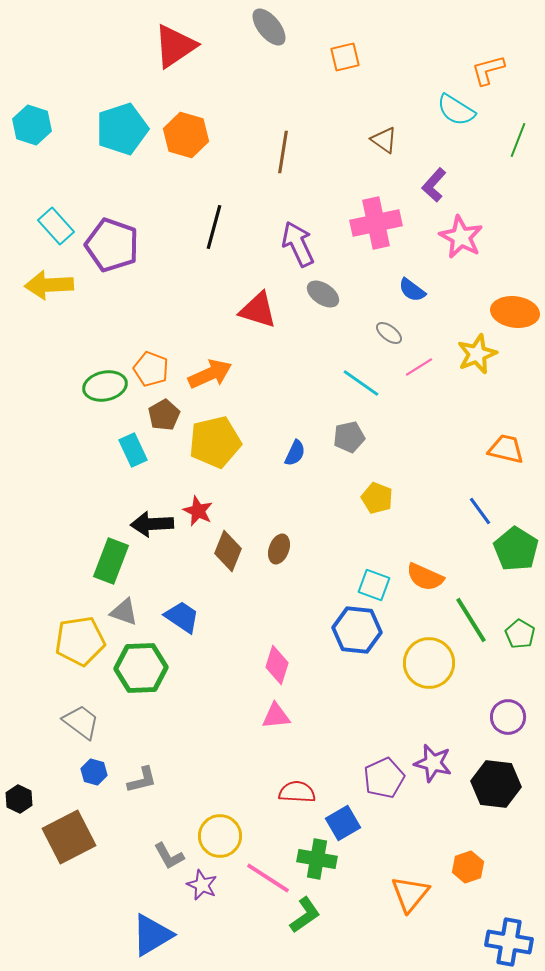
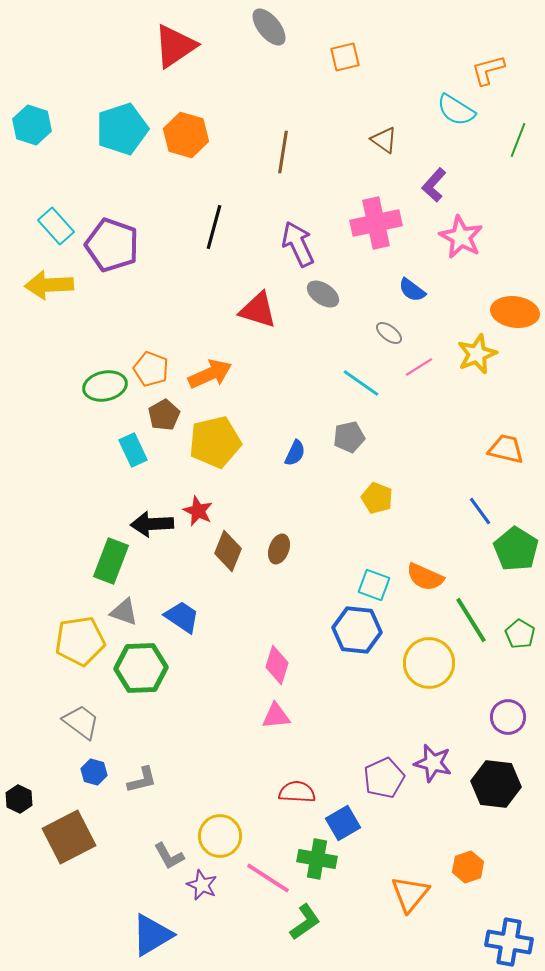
green L-shape at (305, 915): moved 7 px down
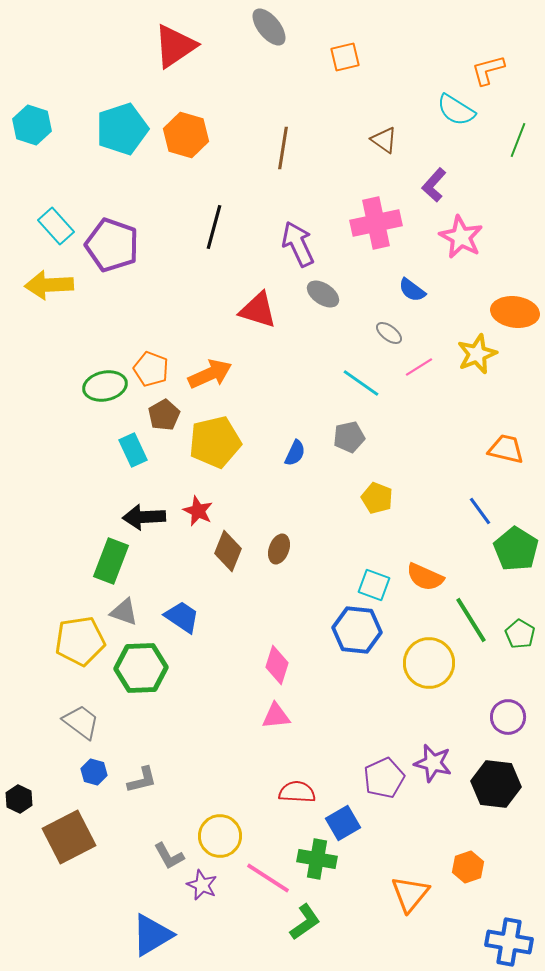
brown line at (283, 152): moved 4 px up
black arrow at (152, 524): moved 8 px left, 7 px up
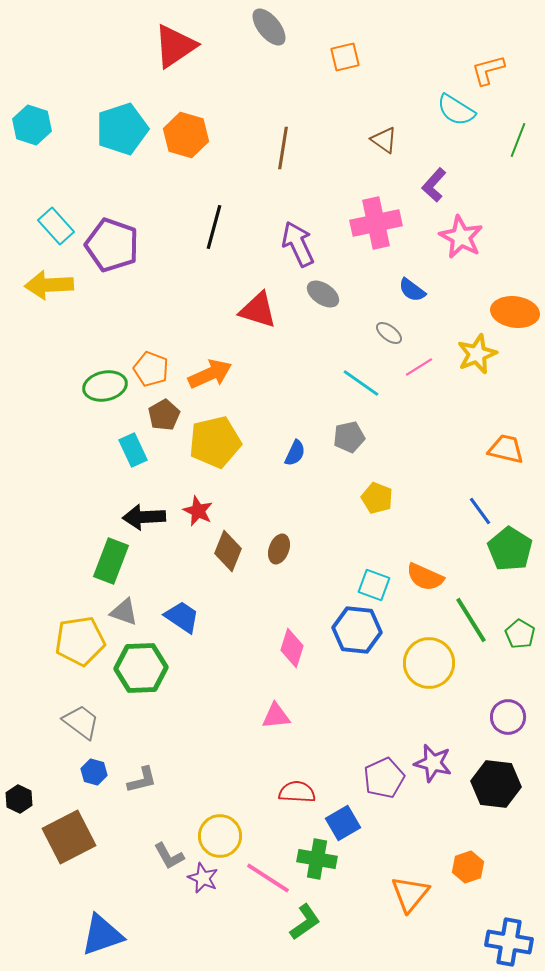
green pentagon at (516, 549): moved 6 px left
pink diamond at (277, 665): moved 15 px right, 17 px up
purple star at (202, 885): moved 1 px right, 7 px up
blue triangle at (152, 935): moved 50 px left; rotated 12 degrees clockwise
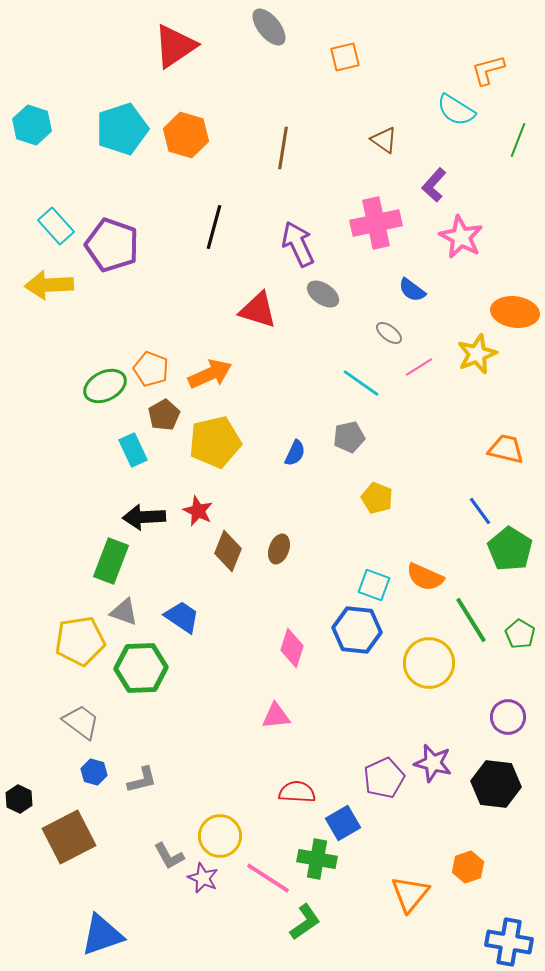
green ellipse at (105, 386): rotated 15 degrees counterclockwise
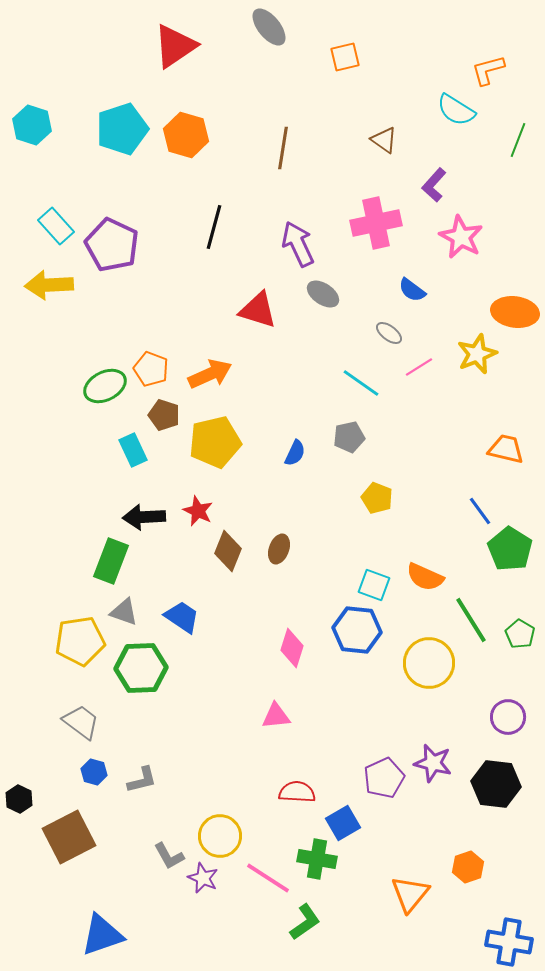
purple pentagon at (112, 245): rotated 6 degrees clockwise
brown pentagon at (164, 415): rotated 24 degrees counterclockwise
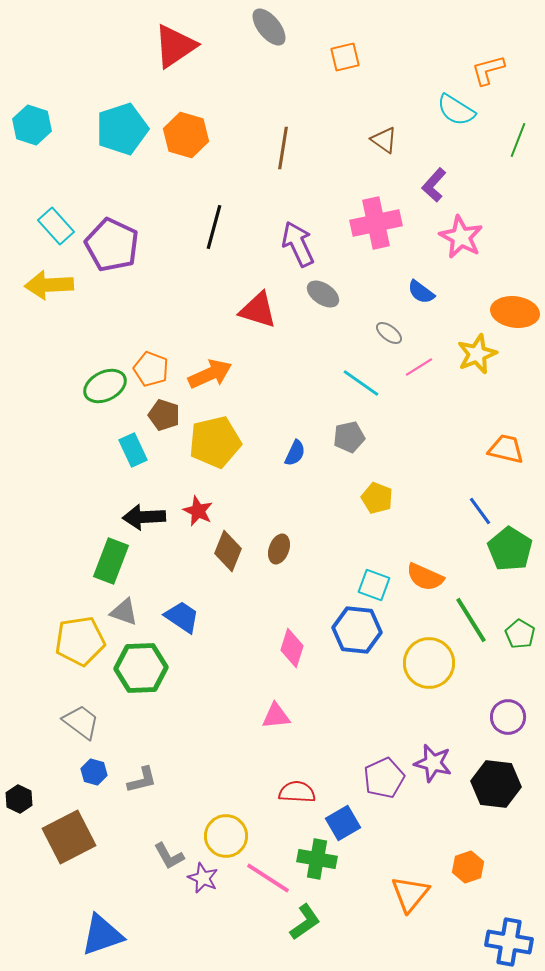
blue semicircle at (412, 290): moved 9 px right, 2 px down
yellow circle at (220, 836): moved 6 px right
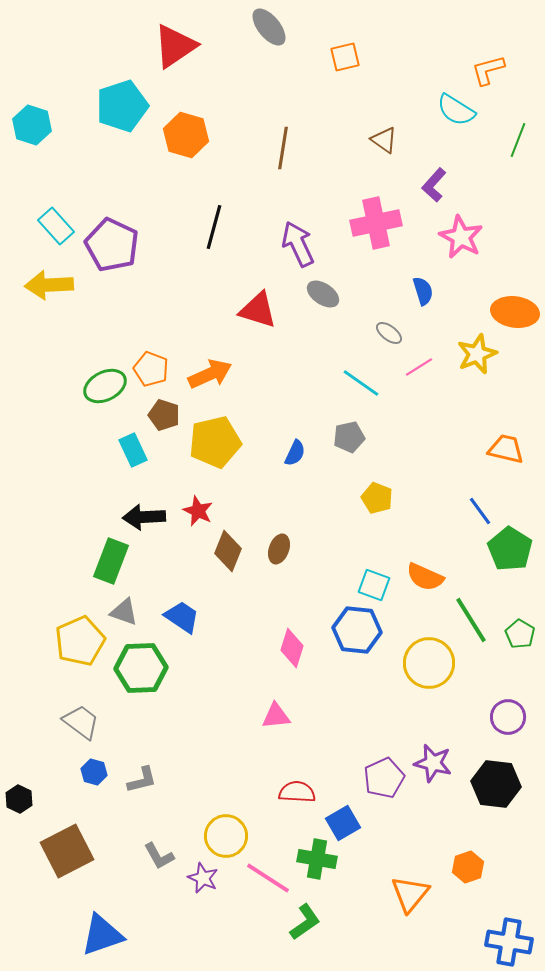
cyan pentagon at (122, 129): moved 23 px up
blue semicircle at (421, 292): moved 2 px right, 1 px up; rotated 144 degrees counterclockwise
yellow pentagon at (80, 641): rotated 15 degrees counterclockwise
brown square at (69, 837): moved 2 px left, 14 px down
gray L-shape at (169, 856): moved 10 px left
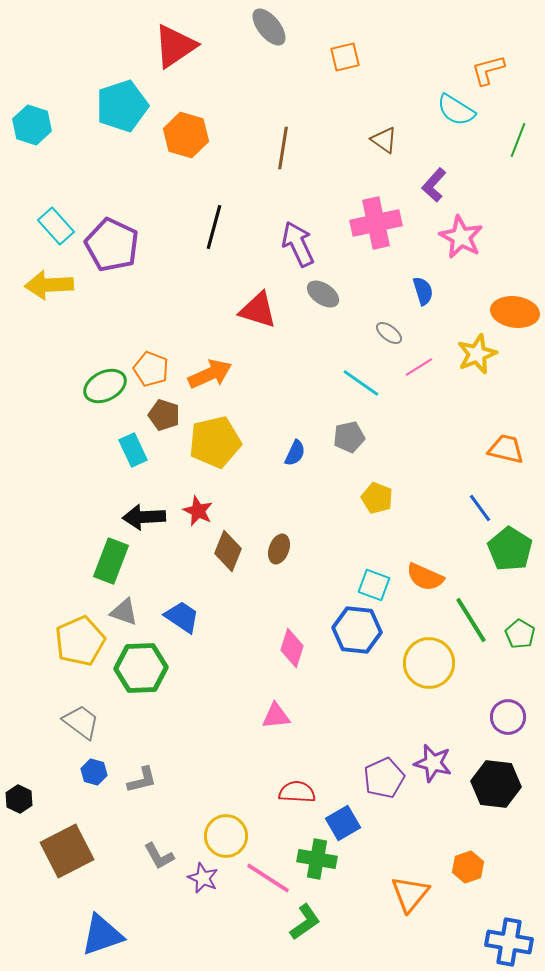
blue line at (480, 511): moved 3 px up
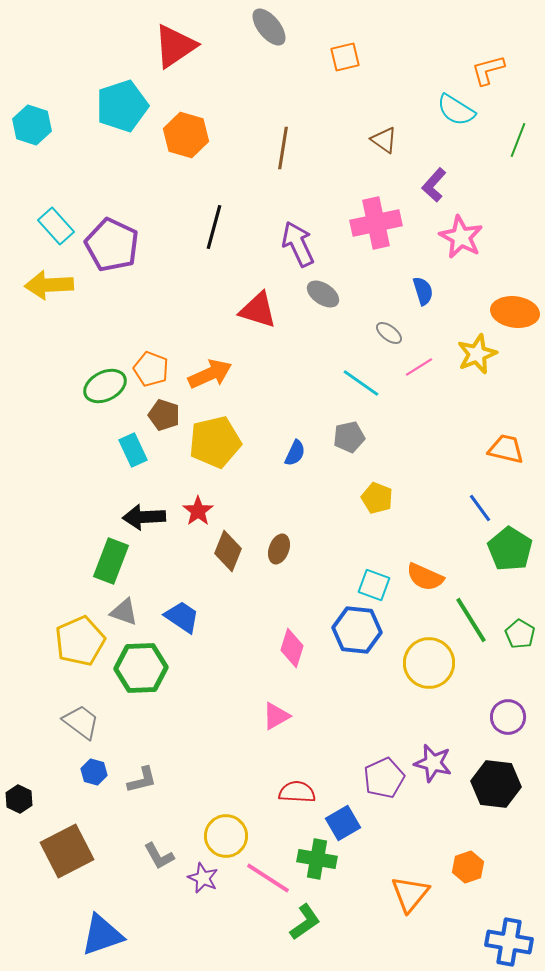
red star at (198, 511): rotated 12 degrees clockwise
pink triangle at (276, 716): rotated 24 degrees counterclockwise
